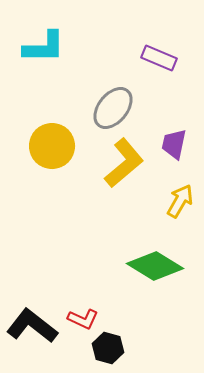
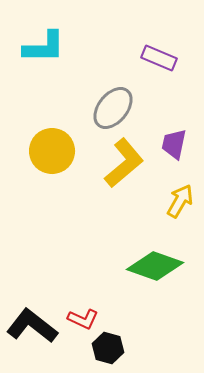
yellow circle: moved 5 px down
green diamond: rotated 12 degrees counterclockwise
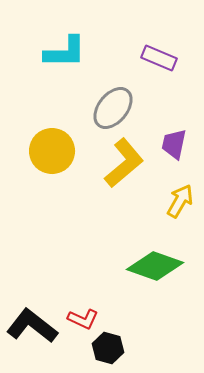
cyan L-shape: moved 21 px right, 5 px down
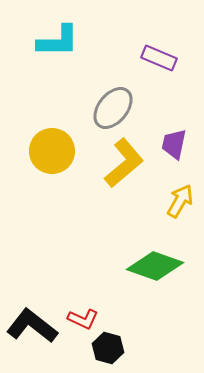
cyan L-shape: moved 7 px left, 11 px up
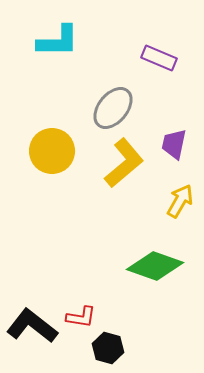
red L-shape: moved 2 px left, 2 px up; rotated 16 degrees counterclockwise
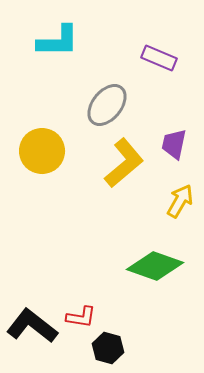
gray ellipse: moved 6 px left, 3 px up
yellow circle: moved 10 px left
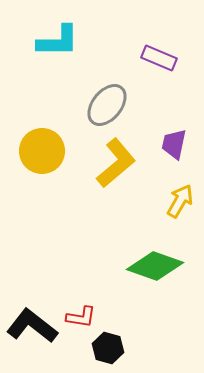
yellow L-shape: moved 8 px left
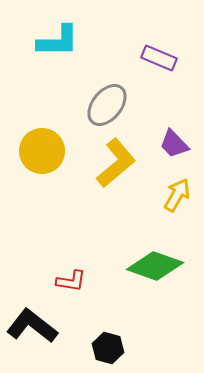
purple trapezoid: rotated 56 degrees counterclockwise
yellow arrow: moved 3 px left, 6 px up
red L-shape: moved 10 px left, 36 px up
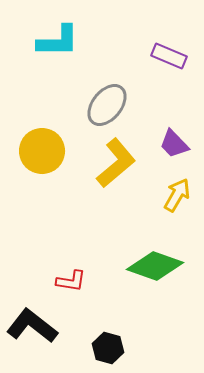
purple rectangle: moved 10 px right, 2 px up
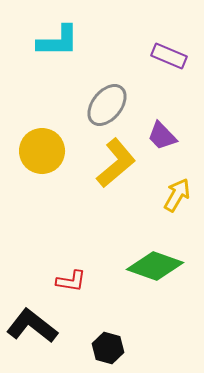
purple trapezoid: moved 12 px left, 8 px up
